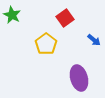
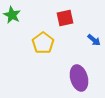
red square: rotated 24 degrees clockwise
yellow pentagon: moved 3 px left, 1 px up
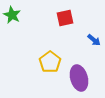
yellow pentagon: moved 7 px right, 19 px down
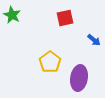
purple ellipse: rotated 25 degrees clockwise
